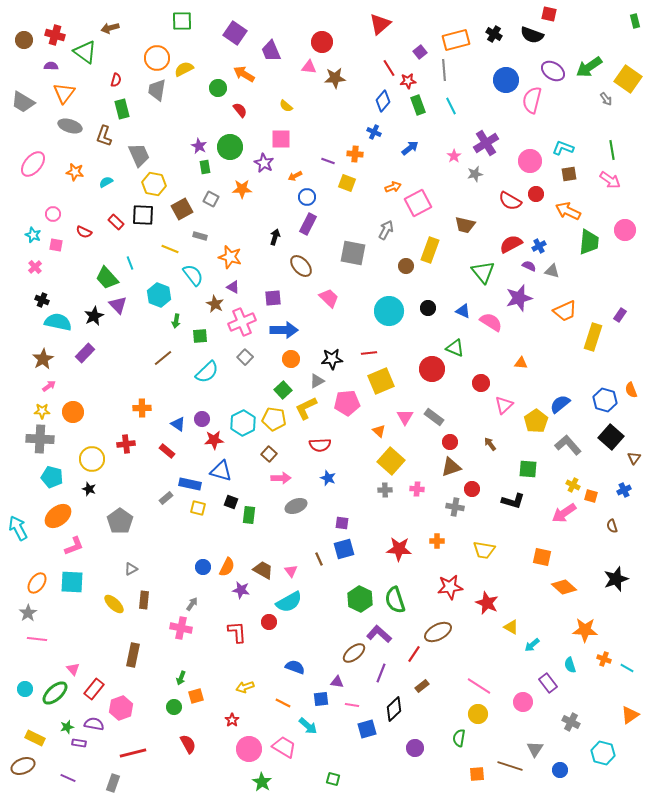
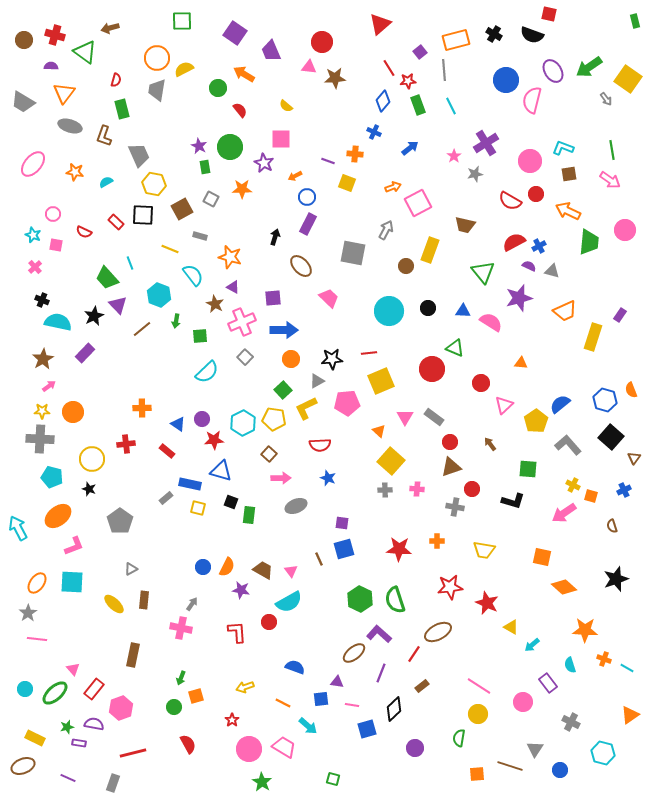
purple ellipse at (553, 71): rotated 25 degrees clockwise
red semicircle at (511, 244): moved 3 px right, 2 px up
blue triangle at (463, 311): rotated 21 degrees counterclockwise
brown line at (163, 358): moved 21 px left, 29 px up
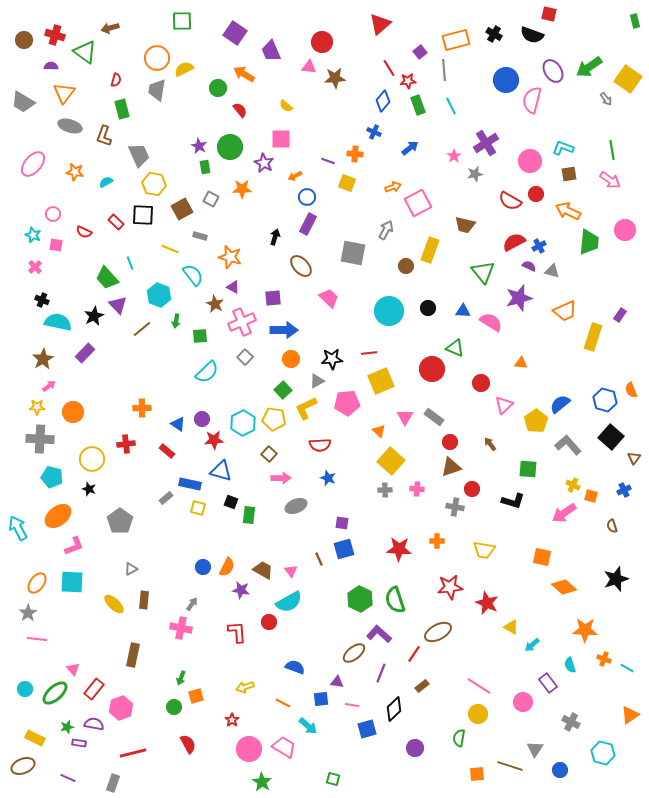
yellow star at (42, 411): moved 5 px left, 4 px up
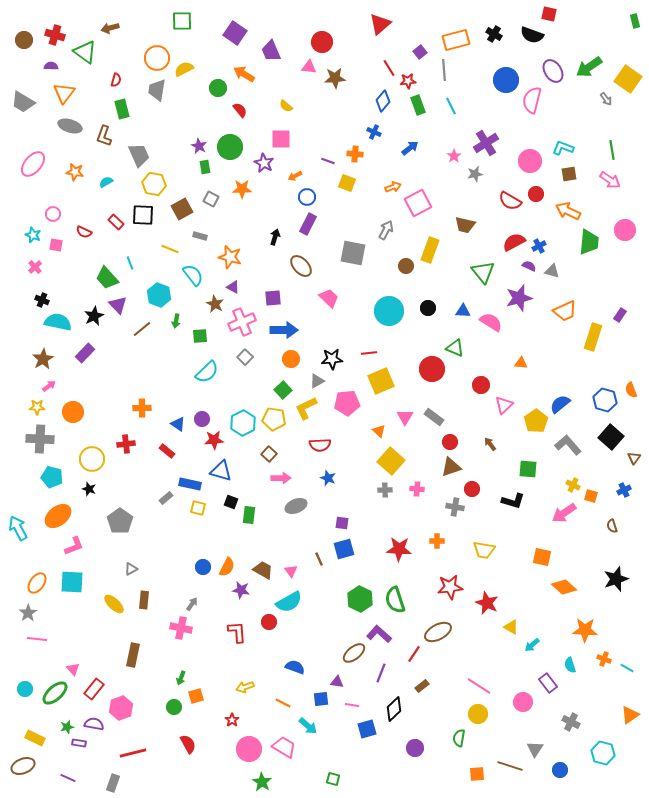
red circle at (481, 383): moved 2 px down
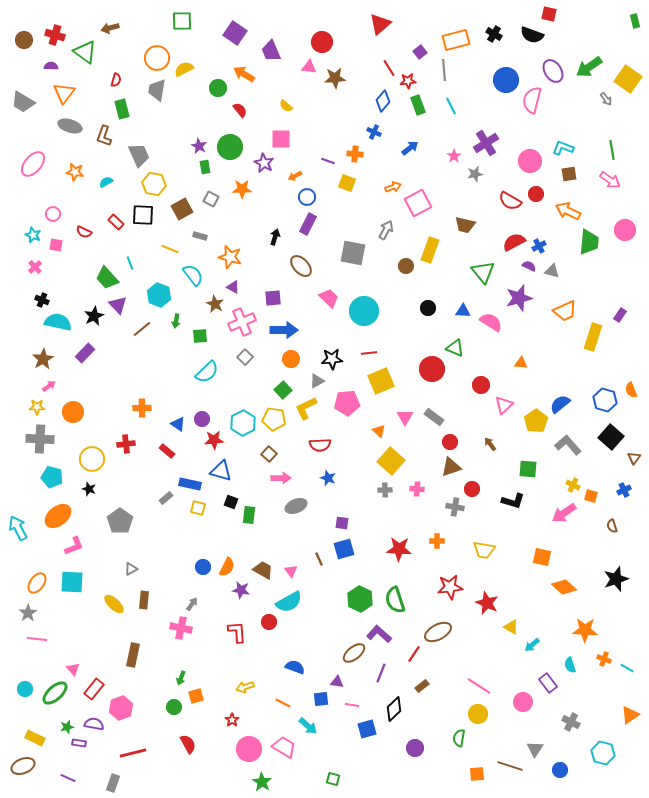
cyan circle at (389, 311): moved 25 px left
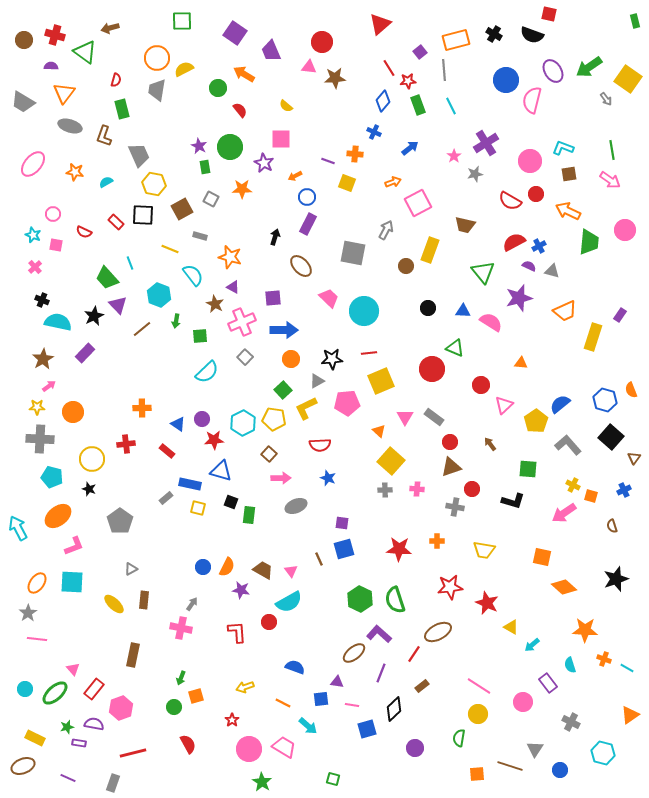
orange arrow at (393, 187): moved 5 px up
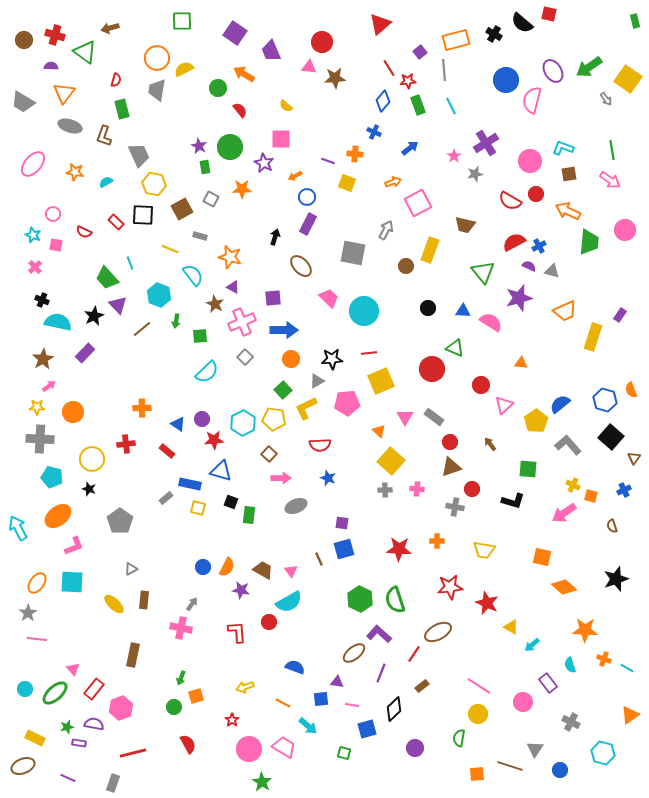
black semicircle at (532, 35): moved 10 px left, 12 px up; rotated 20 degrees clockwise
green square at (333, 779): moved 11 px right, 26 px up
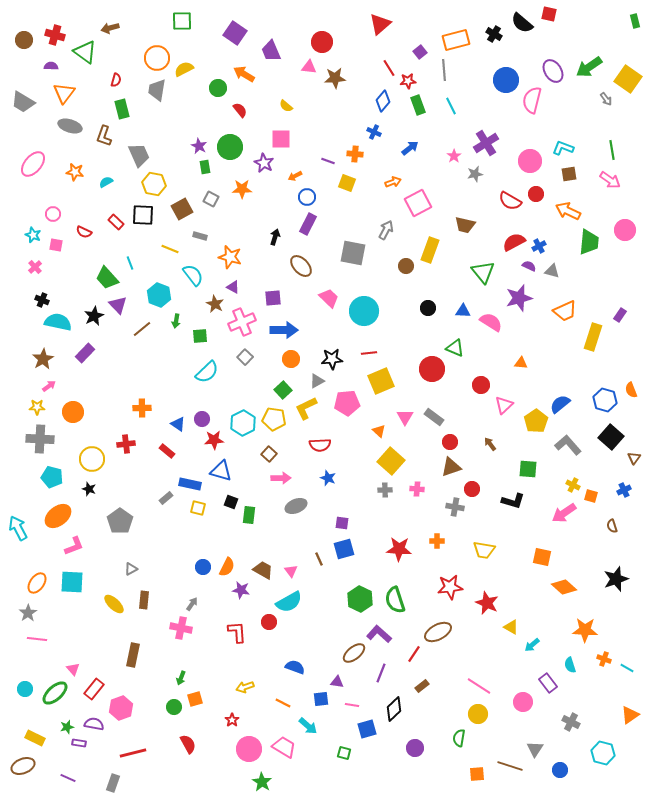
orange square at (196, 696): moved 1 px left, 3 px down
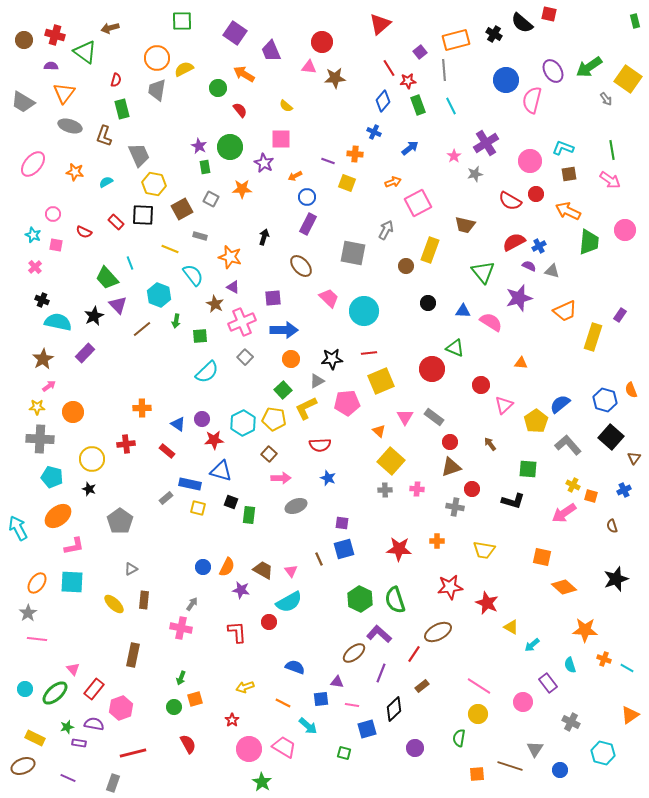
black arrow at (275, 237): moved 11 px left
black circle at (428, 308): moved 5 px up
pink L-shape at (74, 546): rotated 10 degrees clockwise
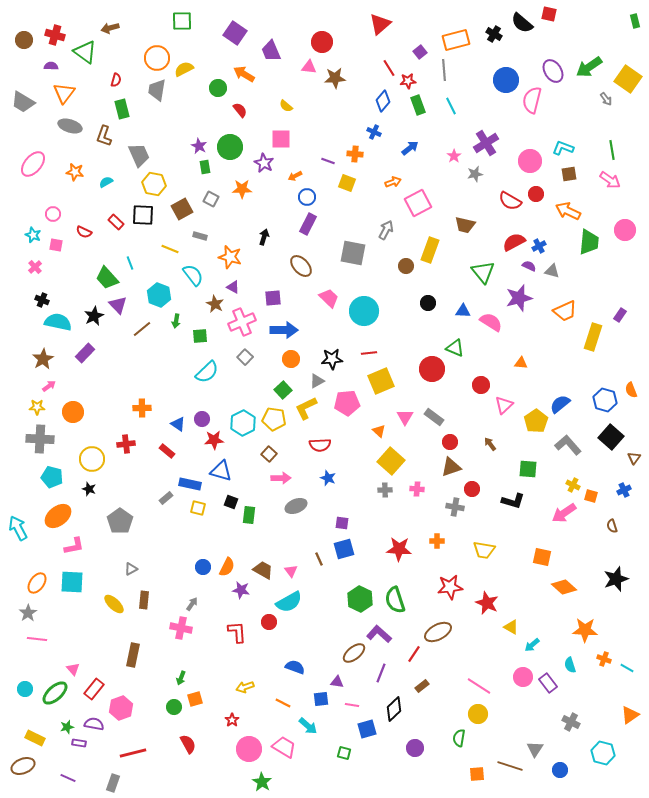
pink circle at (523, 702): moved 25 px up
